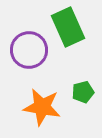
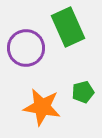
purple circle: moved 3 px left, 2 px up
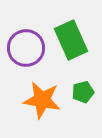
green rectangle: moved 3 px right, 13 px down
orange star: moved 7 px up
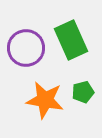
orange star: moved 3 px right
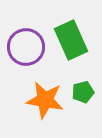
purple circle: moved 1 px up
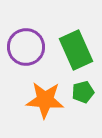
green rectangle: moved 5 px right, 10 px down
orange star: rotated 6 degrees counterclockwise
